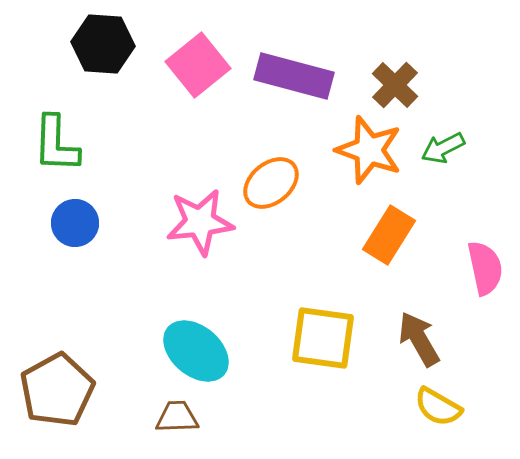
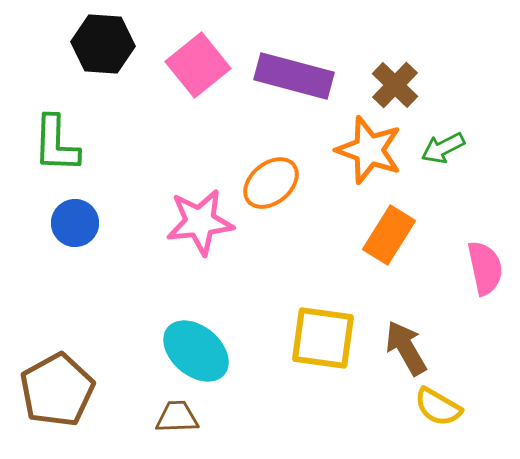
brown arrow: moved 13 px left, 9 px down
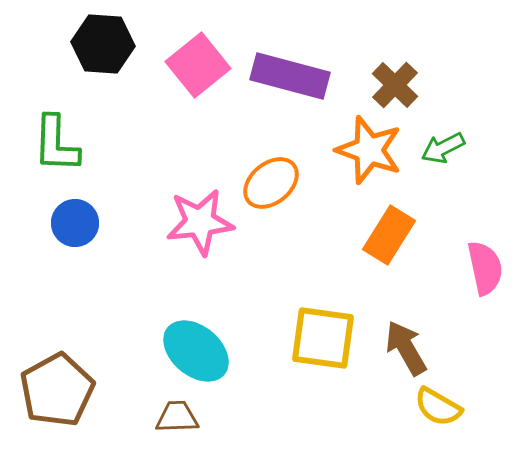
purple rectangle: moved 4 px left
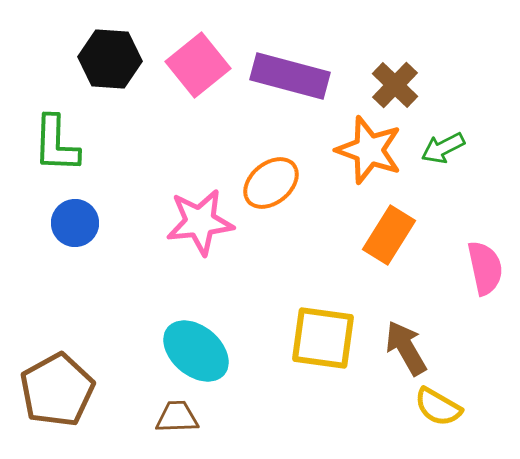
black hexagon: moved 7 px right, 15 px down
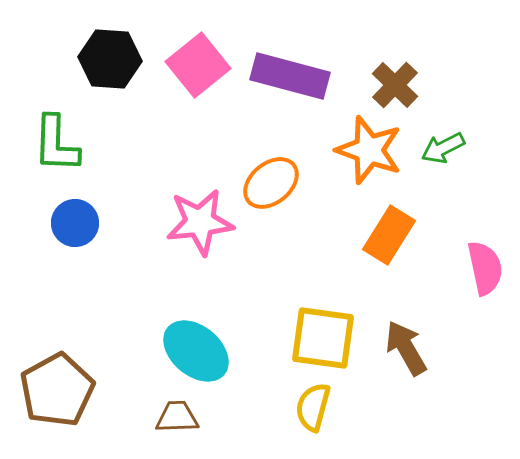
yellow semicircle: moved 125 px left; rotated 75 degrees clockwise
